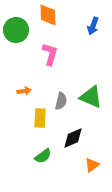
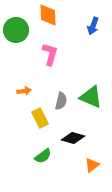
yellow rectangle: rotated 30 degrees counterclockwise
black diamond: rotated 40 degrees clockwise
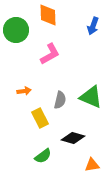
pink L-shape: rotated 45 degrees clockwise
gray semicircle: moved 1 px left, 1 px up
orange triangle: rotated 28 degrees clockwise
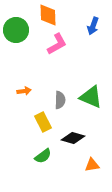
pink L-shape: moved 7 px right, 10 px up
gray semicircle: rotated 12 degrees counterclockwise
yellow rectangle: moved 3 px right, 4 px down
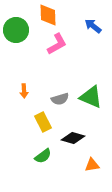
blue arrow: rotated 108 degrees clockwise
orange arrow: rotated 96 degrees clockwise
gray semicircle: moved 1 px up; rotated 72 degrees clockwise
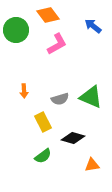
orange diamond: rotated 35 degrees counterclockwise
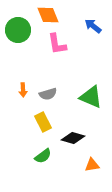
orange diamond: rotated 15 degrees clockwise
green circle: moved 2 px right
pink L-shape: rotated 110 degrees clockwise
orange arrow: moved 1 px left, 1 px up
gray semicircle: moved 12 px left, 5 px up
